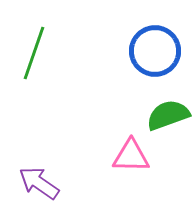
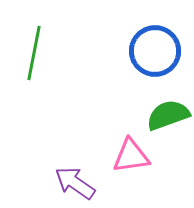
green line: rotated 8 degrees counterclockwise
pink triangle: rotated 9 degrees counterclockwise
purple arrow: moved 36 px right
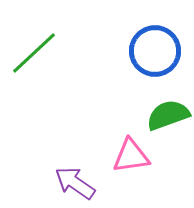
green line: rotated 36 degrees clockwise
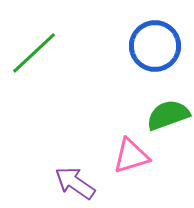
blue circle: moved 5 px up
pink triangle: rotated 9 degrees counterclockwise
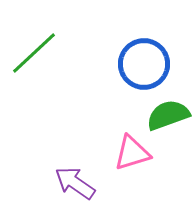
blue circle: moved 11 px left, 18 px down
pink triangle: moved 1 px right, 3 px up
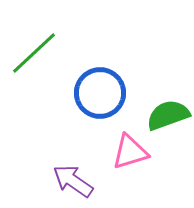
blue circle: moved 44 px left, 29 px down
pink triangle: moved 2 px left, 1 px up
purple arrow: moved 2 px left, 2 px up
